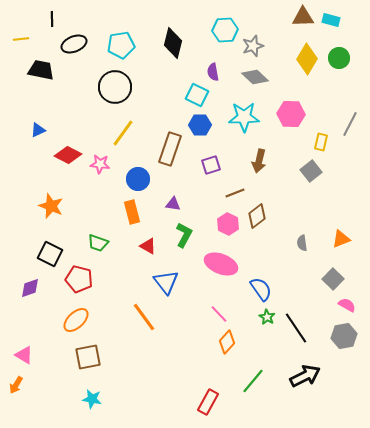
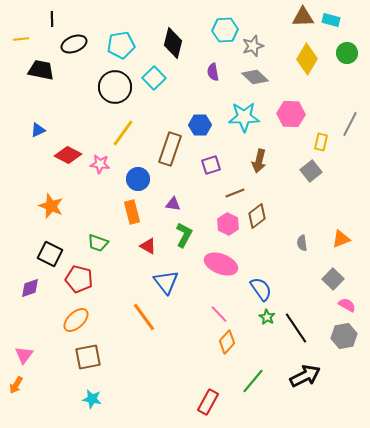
green circle at (339, 58): moved 8 px right, 5 px up
cyan square at (197, 95): moved 43 px left, 17 px up; rotated 20 degrees clockwise
pink triangle at (24, 355): rotated 36 degrees clockwise
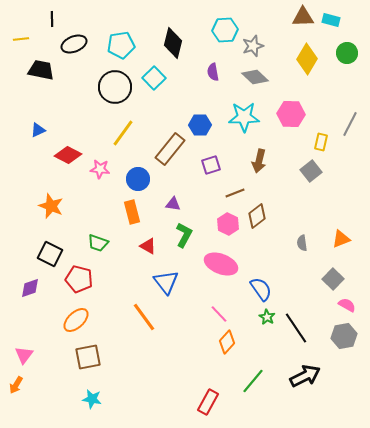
brown rectangle at (170, 149): rotated 20 degrees clockwise
pink star at (100, 164): moved 5 px down
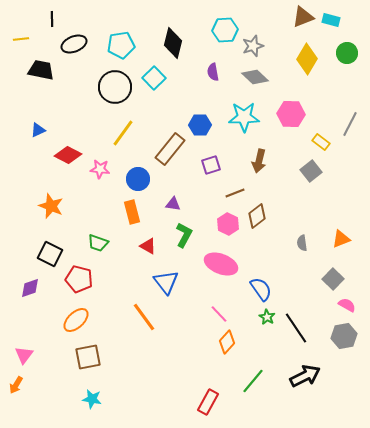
brown triangle at (303, 17): rotated 20 degrees counterclockwise
yellow rectangle at (321, 142): rotated 66 degrees counterclockwise
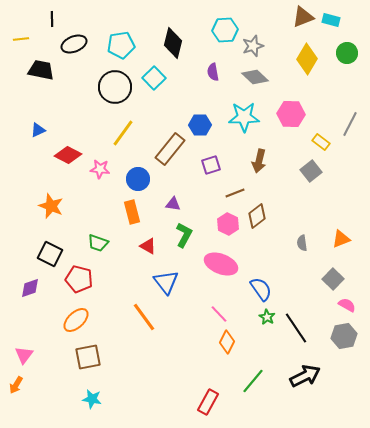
orange diamond at (227, 342): rotated 15 degrees counterclockwise
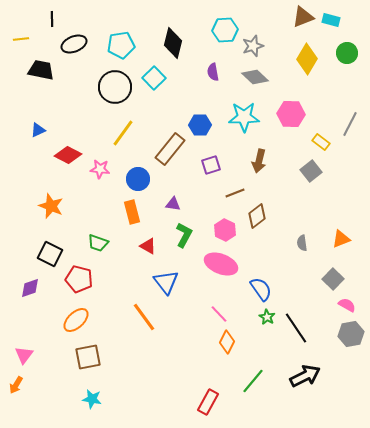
pink hexagon at (228, 224): moved 3 px left, 6 px down
gray hexagon at (344, 336): moved 7 px right, 2 px up
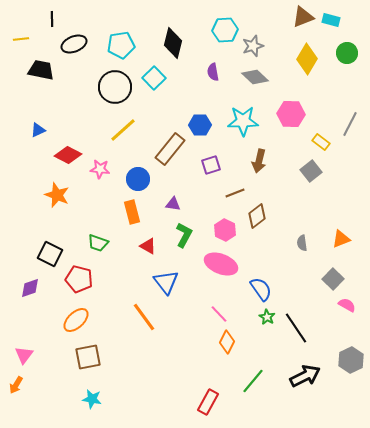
cyan star at (244, 117): moved 1 px left, 4 px down
yellow line at (123, 133): moved 3 px up; rotated 12 degrees clockwise
orange star at (51, 206): moved 6 px right, 11 px up
gray hexagon at (351, 334): moved 26 px down; rotated 15 degrees counterclockwise
